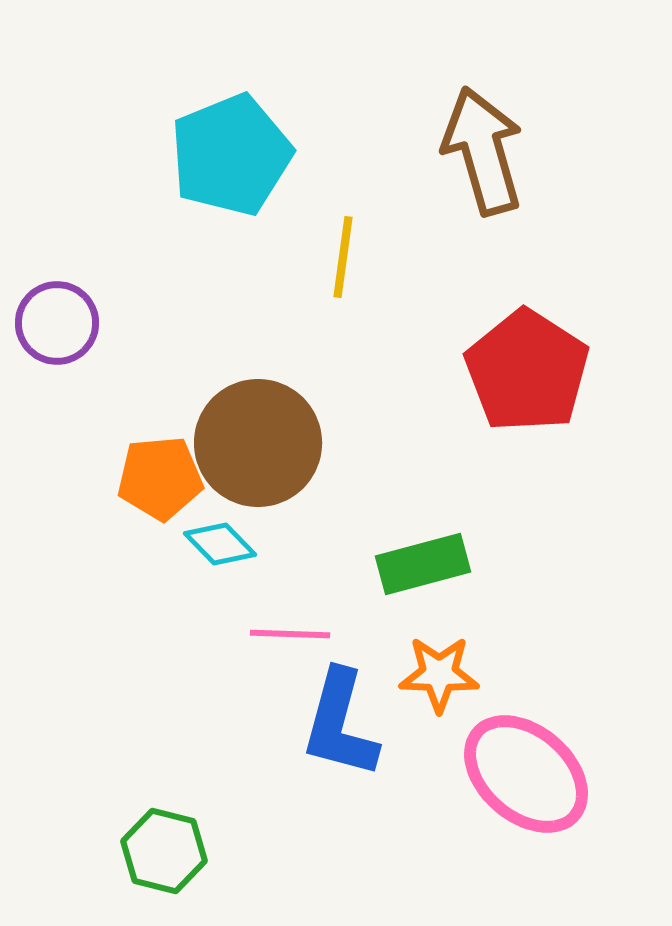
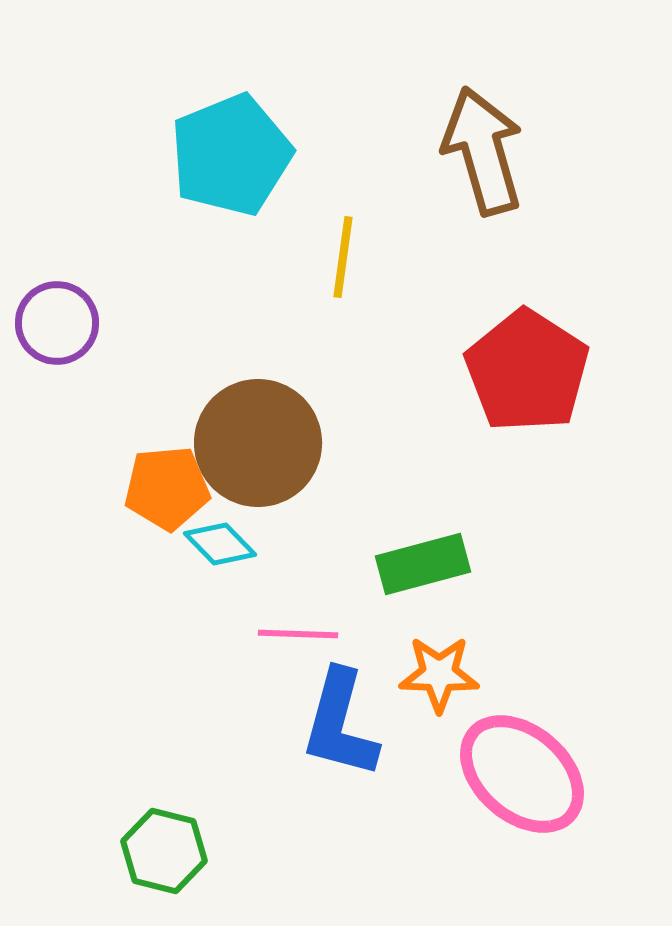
orange pentagon: moved 7 px right, 10 px down
pink line: moved 8 px right
pink ellipse: moved 4 px left
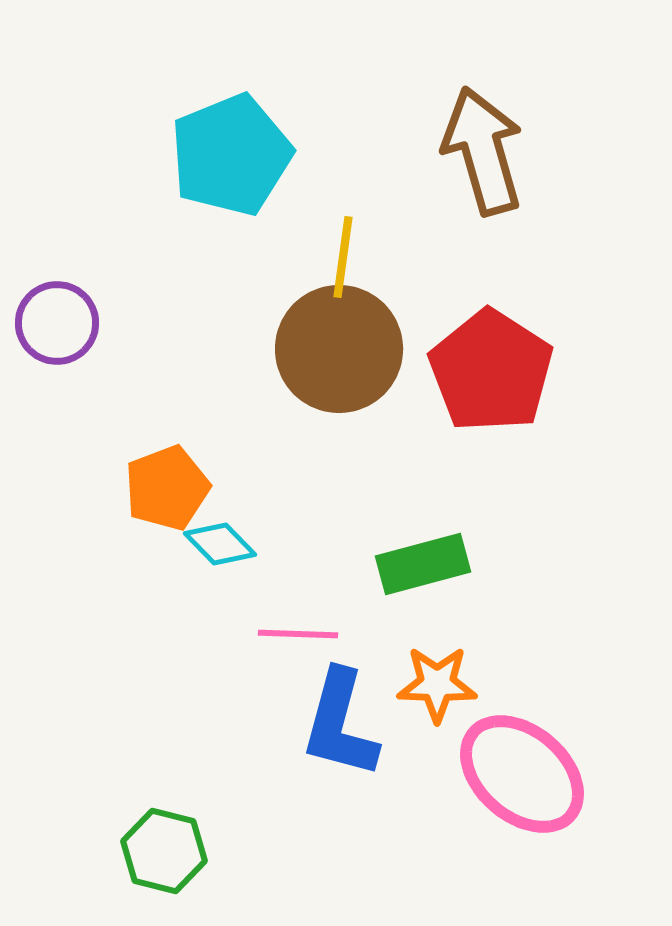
red pentagon: moved 36 px left
brown circle: moved 81 px right, 94 px up
orange pentagon: rotated 16 degrees counterclockwise
orange star: moved 2 px left, 10 px down
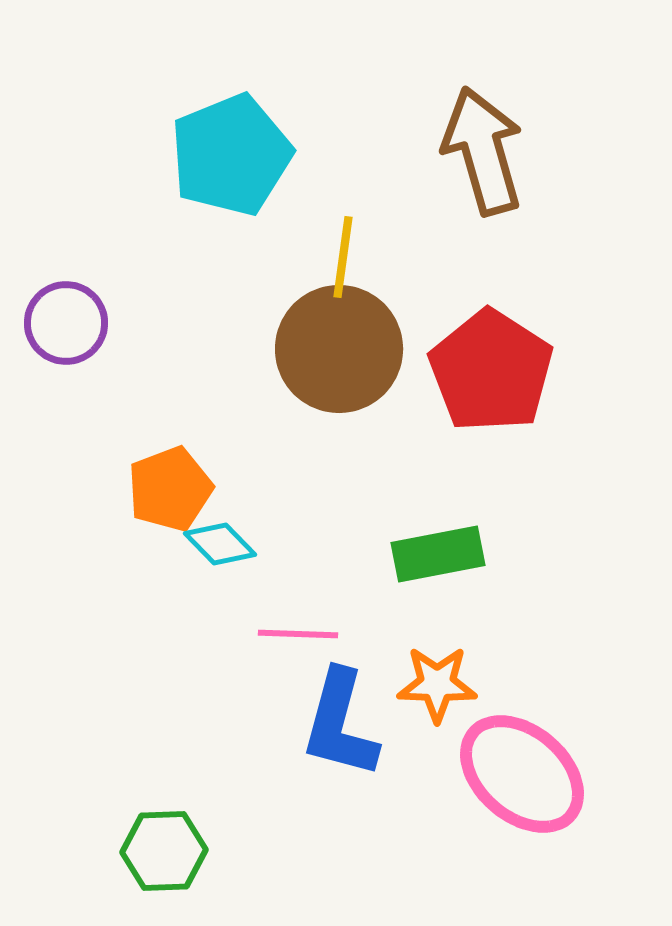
purple circle: moved 9 px right
orange pentagon: moved 3 px right, 1 px down
green rectangle: moved 15 px right, 10 px up; rotated 4 degrees clockwise
green hexagon: rotated 16 degrees counterclockwise
